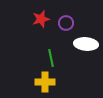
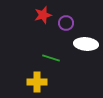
red star: moved 2 px right, 4 px up
green line: rotated 60 degrees counterclockwise
yellow cross: moved 8 px left
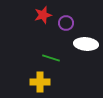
yellow cross: moved 3 px right
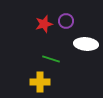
red star: moved 1 px right, 9 px down
purple circle: moved 2 px up
green line: moved 1 px down
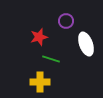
red star: moved 5 px left, 13 px down
white ellipse: rotated 65 degrees clockwise
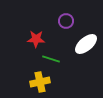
red star: moved 3 px left, 2 px down; rotated 18 degrees clockwise
white ellipse: rotated 70 degrees clockwise
yellow cross: rotated 12 degrees counterclockwise
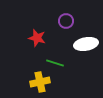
red star: moved 1 px right, 1 px up; rotated 12 degrees clockwise
white ellipse: rotated 30 degrees clockwise
green line: moved 4 px right, 4 px down
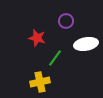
green line: moved 5 px up; rotated 72 degrees counterclockwise
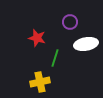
purple circle: moved 4 px right, 1 px down
green line: rotated 18 degrees counterclockwise
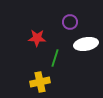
red star: rotated 12 degrees counterclockwise
